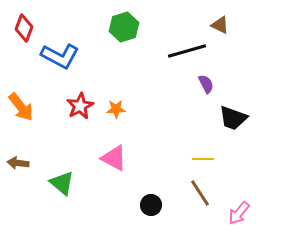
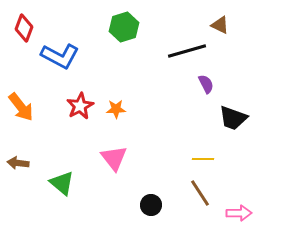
pink triangle: rotated 24 degrees clockwise
pink arrow: rotated 130 degrees counterclockwise
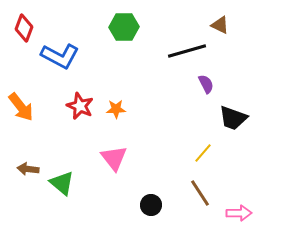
green hexagon: rotated 16 degrees clockwise
red star: rotated 20 degrees counterclockwise
yellow line: moved 6 px up; rotated 50 degrees counterclockwise
brown arrow: moved 10 px right, 6 px down
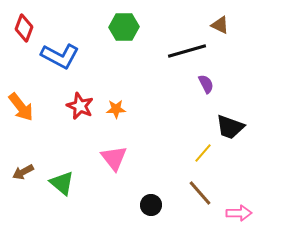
black trapezoid: moved 3 px left, 9 px down
brown arrow: moved 5 px left, 3 px down; rotated 35 degrees counterclockwise
brown line: rotated 8 degrees counterclockwise
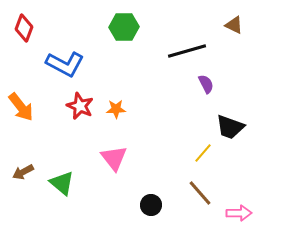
brown triangle: moved 14 px right
blue L-shape: moved 5 px right, 8 px down
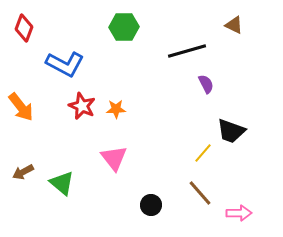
red star: moved 2 px right
black trapezoid: moved 1 px right, 4 px down
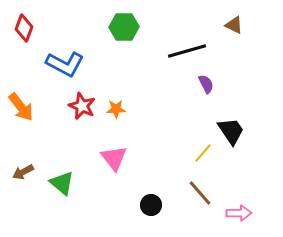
black trapezoid: rotated 144 degrees counterclockwise
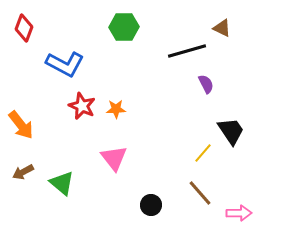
brown triangle: moved 12 px left, 3 px down
orange arrow: moved 18 px down
